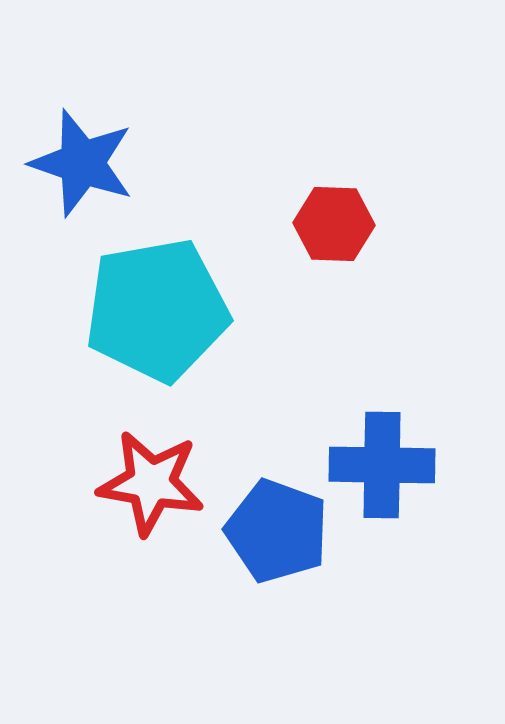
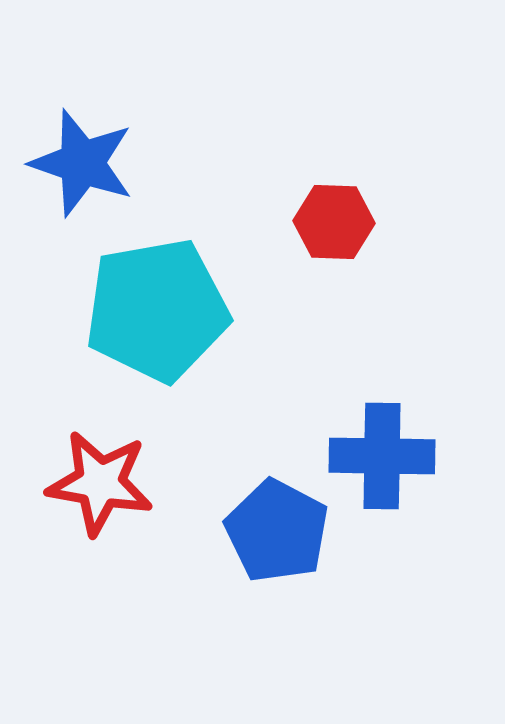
red hexagon: moved 2 px up
blue cross: moved 9 px up
red star: moved 51 px left
blue pentagon: rotated 8 degrees clockwise
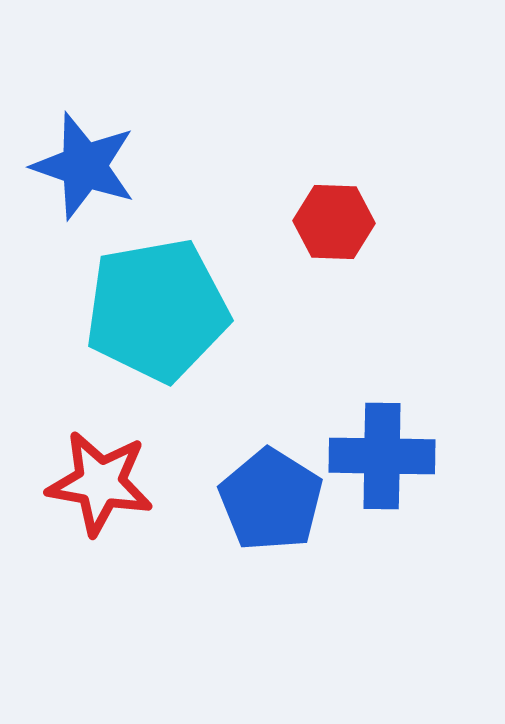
blue star: moved 2 px right, 3 px down
blue pentagon: moved 6 px left, 31 px up; rotated 4 degrees clockwise
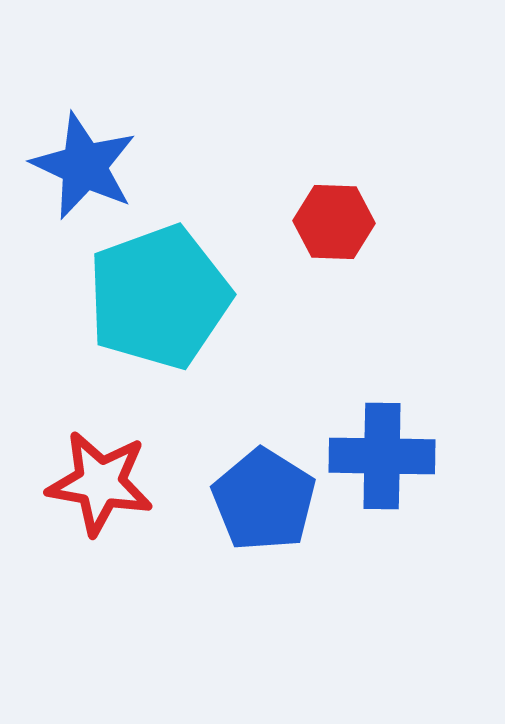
blue star: rotated 6 degrees clockwise
cyan pentagon: moved 2 px right, 13 px up; rotated 10 degrees counterclockwise
blue pentagon: moved 7 px left
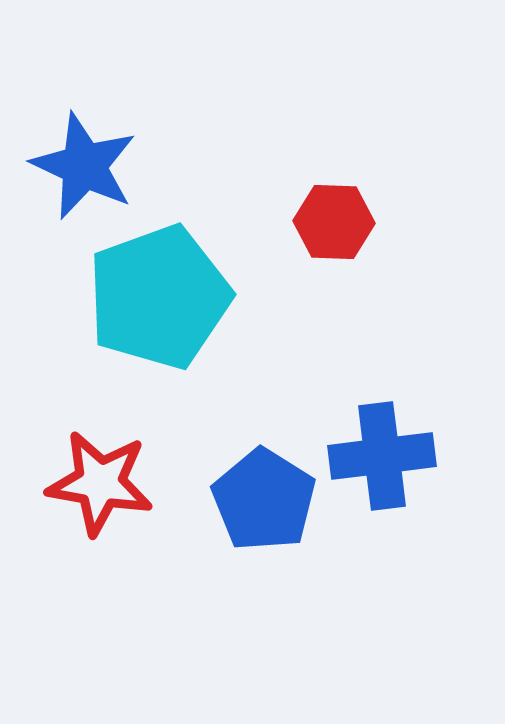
blue cross: rotated 8 degrees counterclockwise
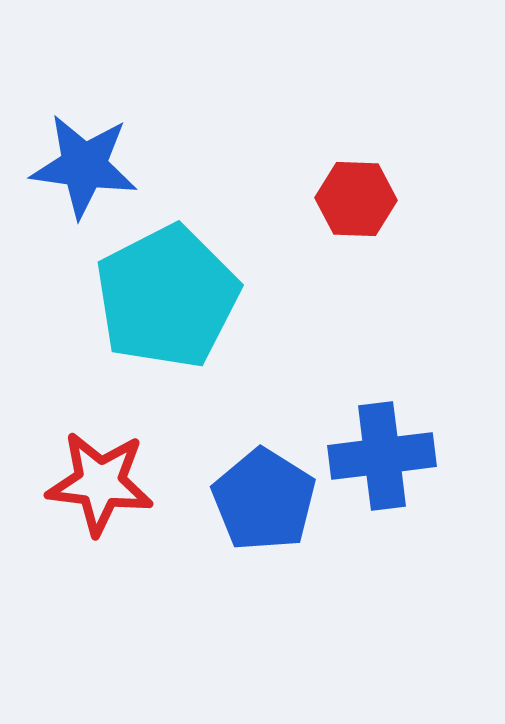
blue star: rotated 17 degrees counterclockwise
red hexagon: moved 22 px right, 23 px up
cyan pentagon: moved 8 px right; rotated 7 degrees counterclockwise
red star: rotated 3 degrees counterclockwise
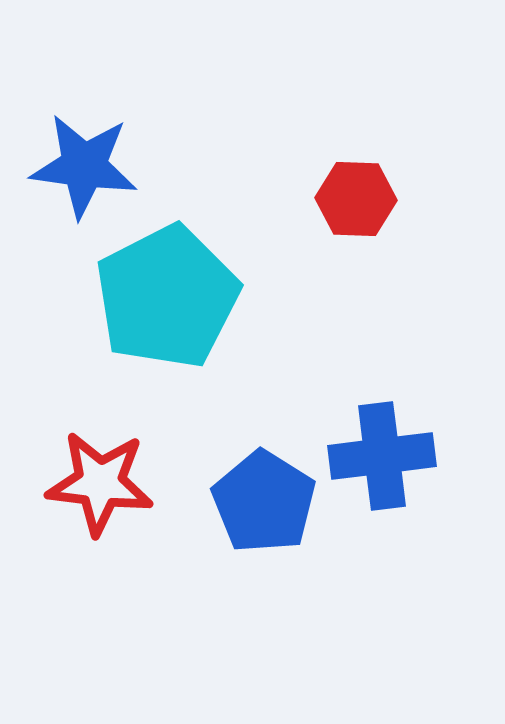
blue pentagon: moved 2 px down
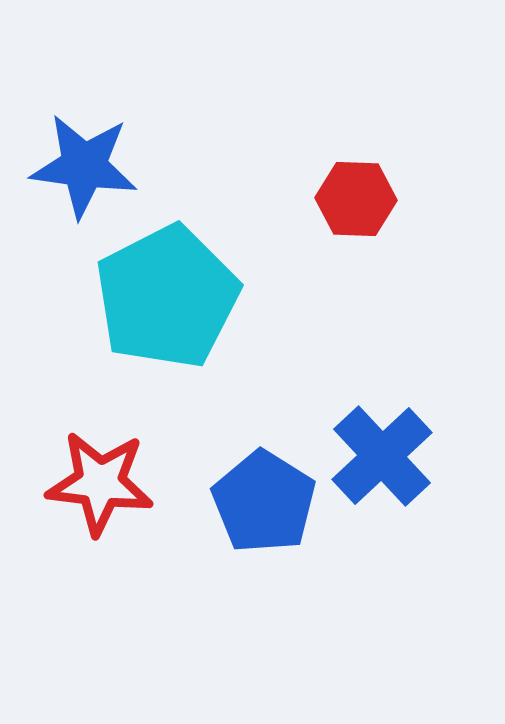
blue cross: rotated 36 degrees counterclockwise
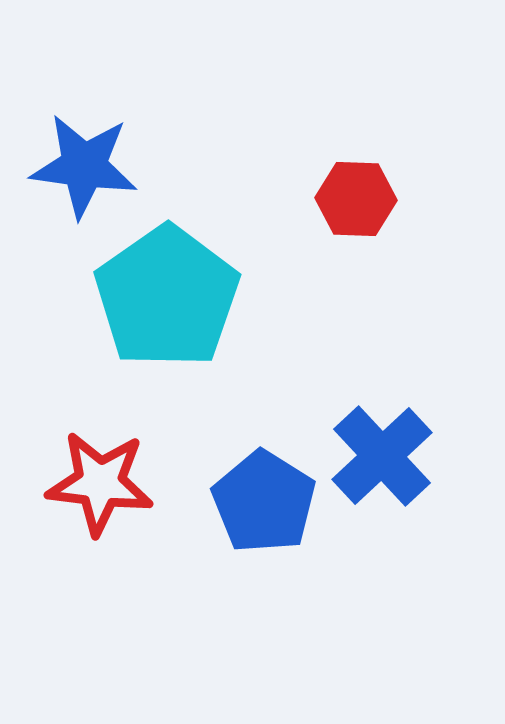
cyan pentagon: rotated 8 degrees counterclockwise
